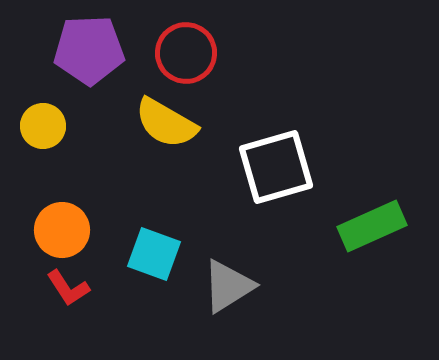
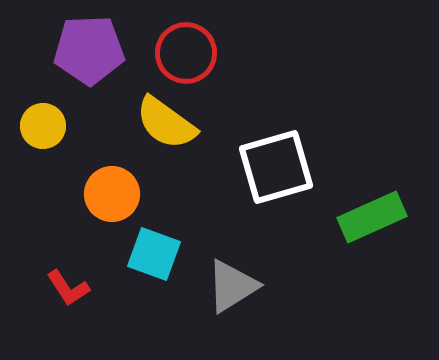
yellow semicircle: rotated 6 degrees clockwise
green rectangle: moved 9 px up
orange circle: moved 50 px right, 36 px up
gray triangle: moved 4 px right
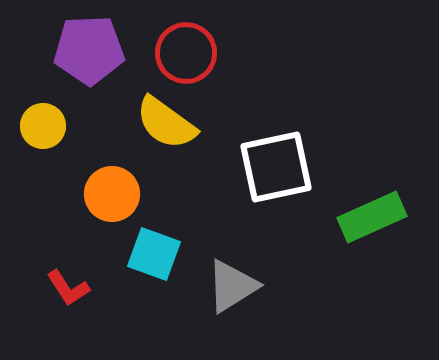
white square: rotated 4 degrees clockwise
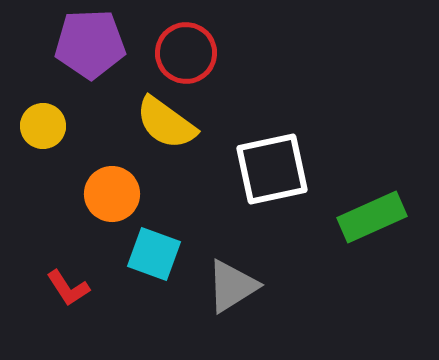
purple pentagon: moved 1 px right, 6 px up
white square: moved 4 px left, 2 px down
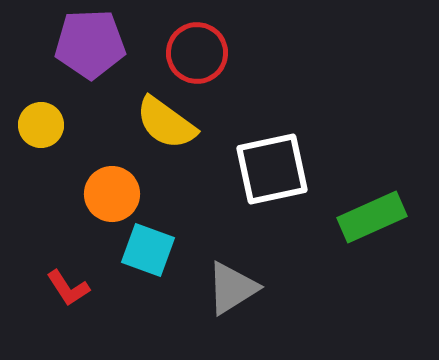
red circle: moved 11 px right
yellow circle: moved 2 px left, 1 px up
cyan square: moved 6 px left, 4 px up
gray triangle: moved 2 px down
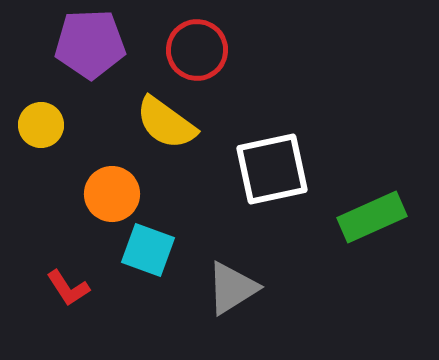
red circle: moved 3 px up
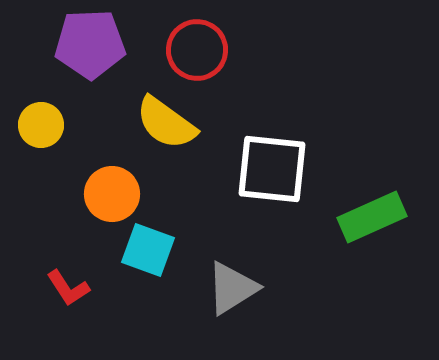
white square: rotated 18 degrees clockwise
